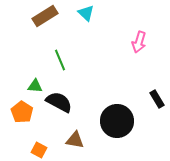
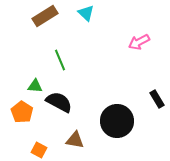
pink arrow: rotated 45 degrees clockwise
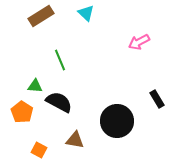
brown rectangle: moved 4 px left
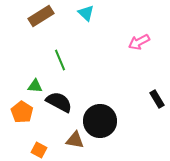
black circle: moved 17 px left
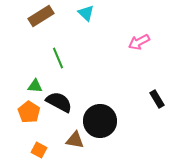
green line: moved 2 px left, 2 px up
orange pentagon: moved 7 px right
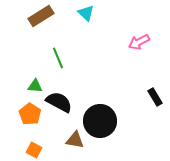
black rectangle: moved 2 px left, 2 px up
orange pentagon: moved 1 px right, 2 px down
orange square: moved 5 px left
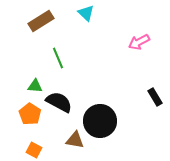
brown rectangle: moved 5 px down
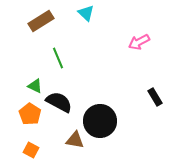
green triangle: rotated 21 degrees clockwise
orange square: moved 3 px left
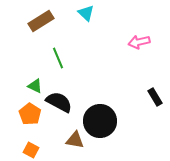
pink arrow: rotated 15 degrees clockwise
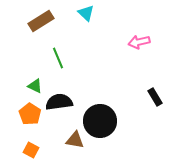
black semicircle: rotated 36 degrees counterclockwise
